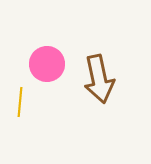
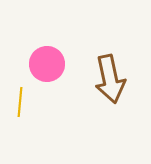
brown arrow: moved 11 px right
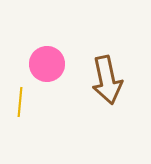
brown arrow: moved 3 px left, 1 px down
